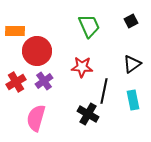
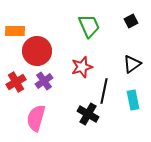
red star: rotated 20 degrees counterclockwise
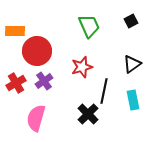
red cross: moved 1 px down
black cross: rotated 15 degrees clockwise
